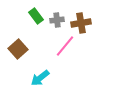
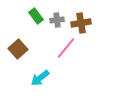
pink line: moved 1 px right, 2 px down
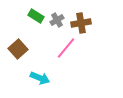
green rectangle: rotated 21 degrees counterclockwise
gray cross: rotated 24 degrees counterclockwise
cyan arrow: rotated 120 degrees counterclockwise
